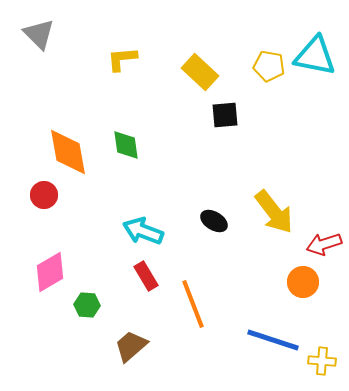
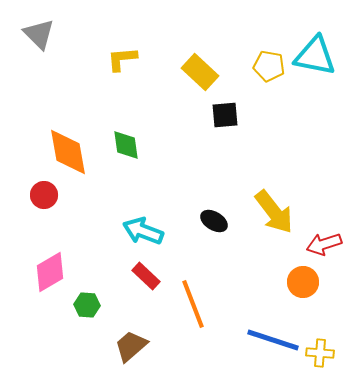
red rectangle: rotated 16 degrees counterclockwise
yellow cross: moved 2 px left, 8 px up
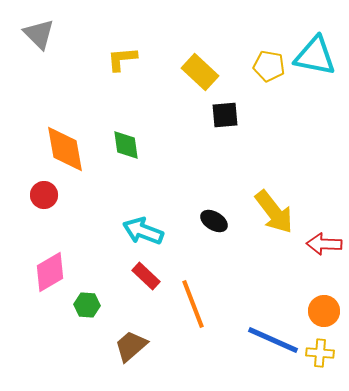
orange diamond: moved 3 px left, 3 px up
red arrow: rotated 20 degrees clockwise
orange circle: moved 21 px right, 29 px down
blue line: rotated 6 degrees clockwise
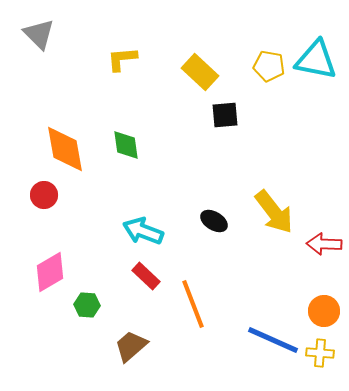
cyan triangle: moved 1 px right, 4 px down
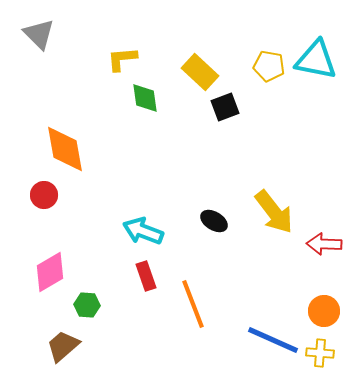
black square: moved 8 px up; rotated 16 degrees counterclockwise
green diamond: moved 19 px right, 47 px up
red rectangle: rotated 28 degrees clockwise
brown trapezoid: moved 68 px left
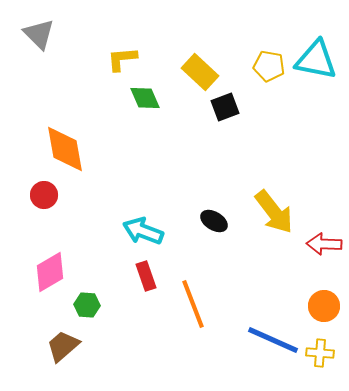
green diamond: rotated 16 degrees counterclockwise
orange circle: moved 5 px up
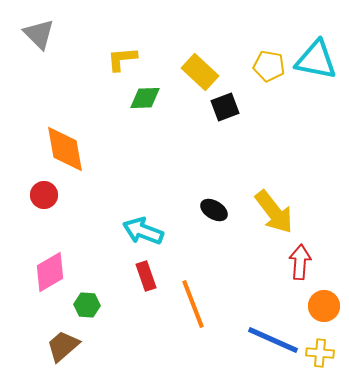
green diamond: rotated 68 degrees counterclockwise
black ellipse: moved 11 px up
red arrow: moved 24 px left, 18 px down; rotated 92 degrees clockwise
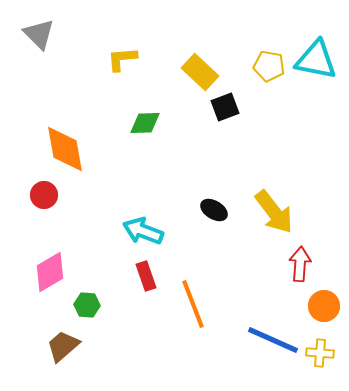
green diamond: moved 25 px down
red arrow: moved 2 px down
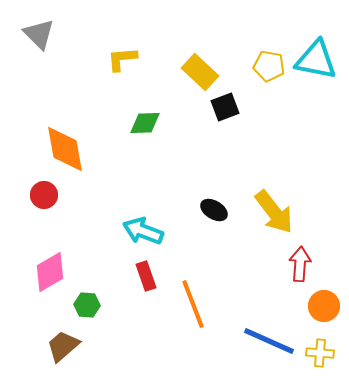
blue line: moved 4 px left, 1 px down
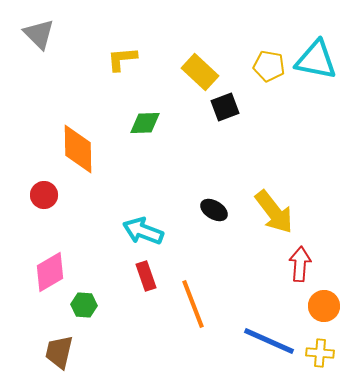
orange diamond: moved 13 px right; rotated 9 degrees clockwise
green hexagon: moved 3 px left
brown trapezoid: moved 4 px left, 6 px down; rotated 36 degrees counterclockwise
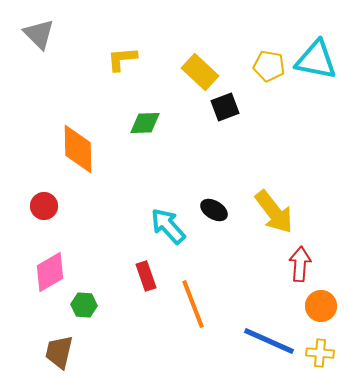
red circle: moved 11 px down
cyan arrow: moved 25 px right, 5 px up; rotated 27 degrees clockwise
orange circle: moved 3 px left
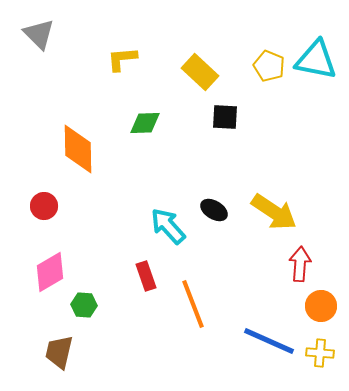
yellow pentagon: rotated 12 degrees clockwise
black square: moved 10 px down; rotated 24 degrees clockwise
yellow arrow: rotated 18 degrees counterclockwise
